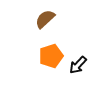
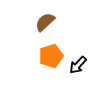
brown semicircle: moved 3 px down
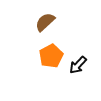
orange pentagon: rotated 10 degrees counterclockwise
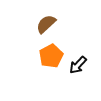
brown semicircle: moved 1 px right, 2 px down
